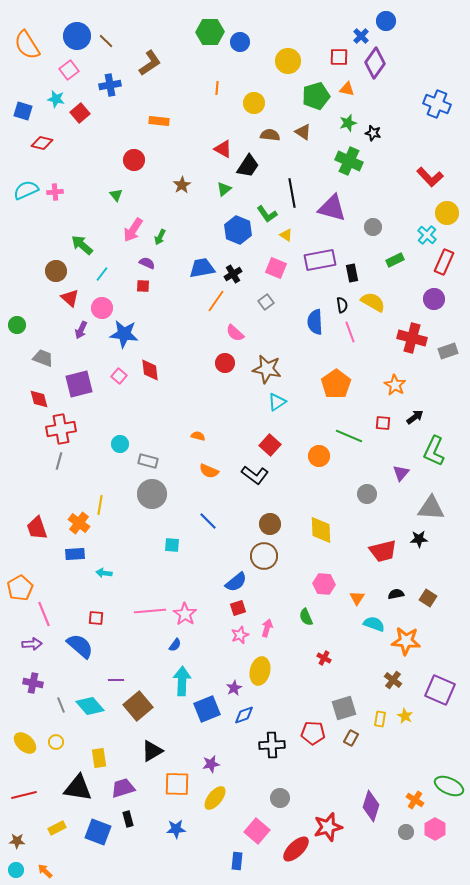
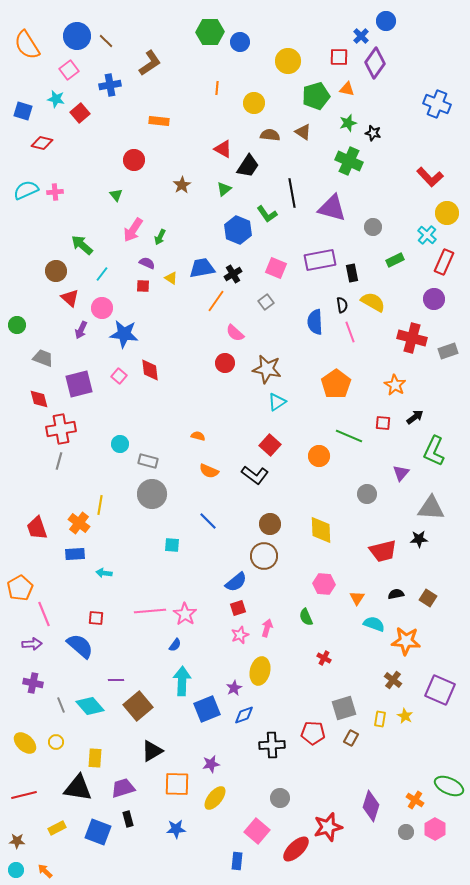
yellow triangle at (286, 235): moved 115 px left, 43 px down
yellow rectangle at (99, 758): moved 4 px left; rotated 12 degrees clockwise
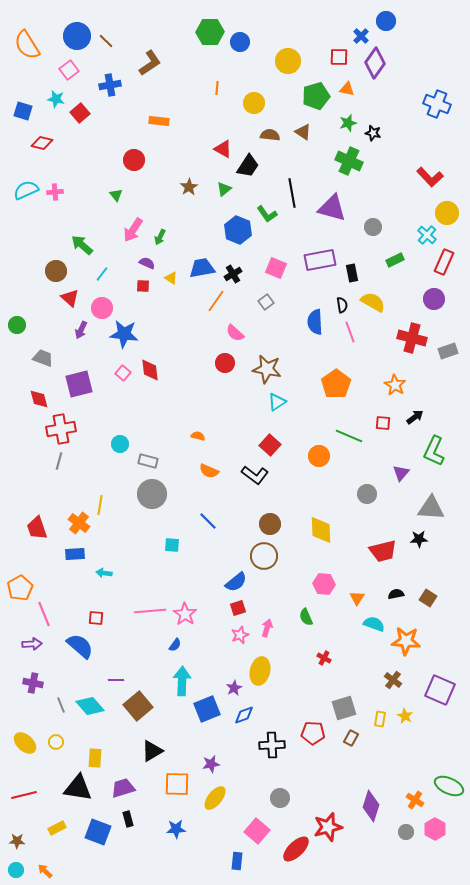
brown star at (182, 185): moved 7 px right, 2 px down
pink square at (119, 376): moved 4 px right, 3 px up
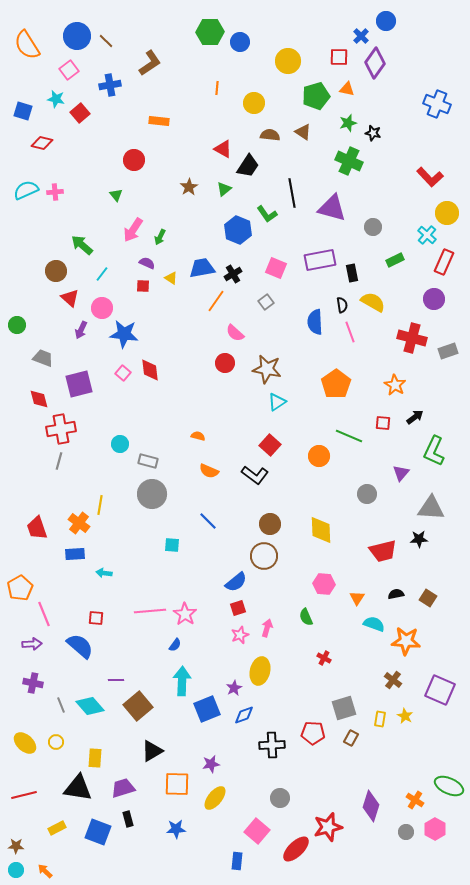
brown star at (17, 841): moved 1 px left, 5 px down
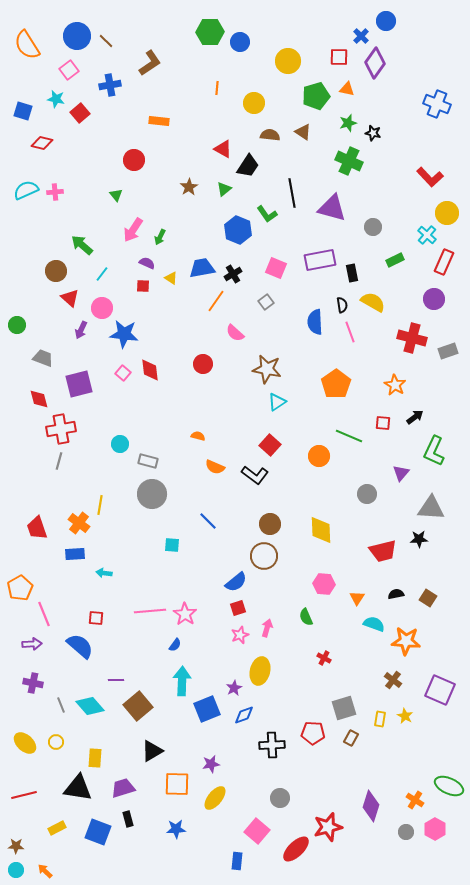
red circle at (225, 363): moved 22 px left, 1 px down
orange semicircle at (209, 471): moved 6 px right, 4 px up
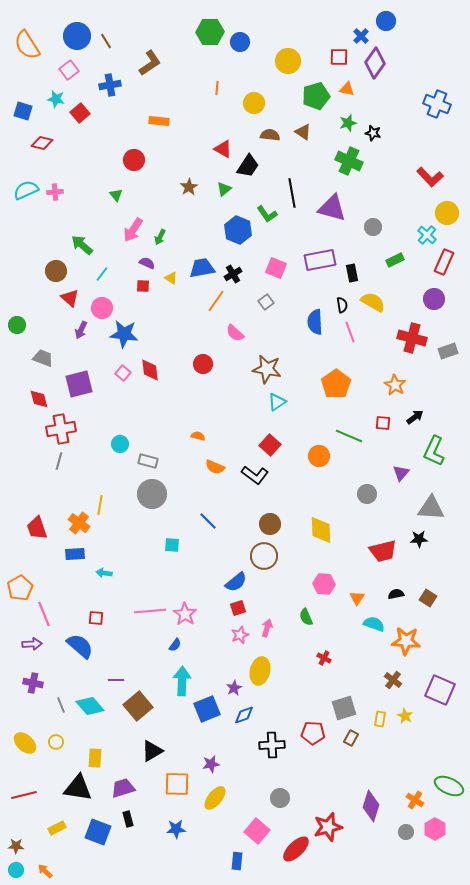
brown line at (106, 41): rotated 14 degrees clockwise
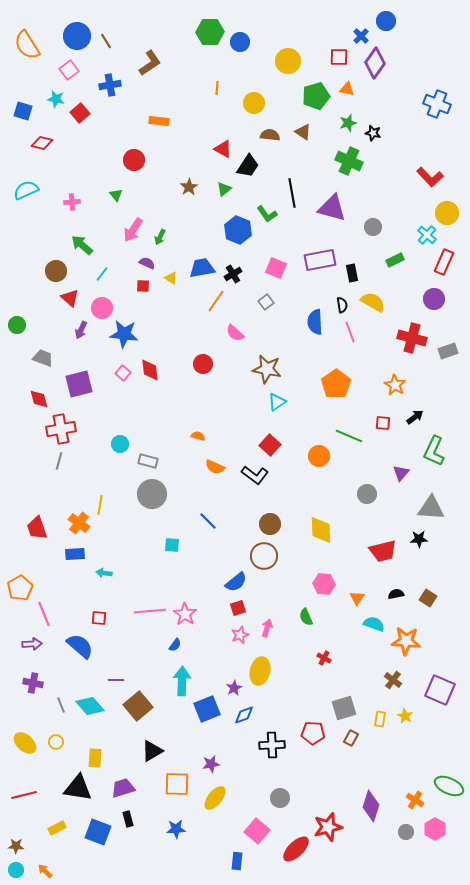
pink cross at (55, 192): moved 17 px right, 10 px down
red square at (96, 618): moved 3 px right
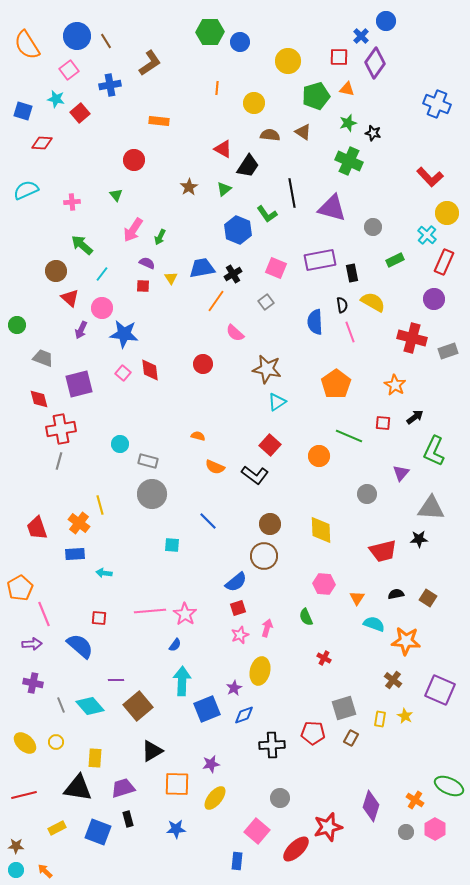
red diamond at (42, 143): rotated 10 degrees counterclockwise
yellow triangle at (171, 278): rotated 24 degrees clockwise
yellow line at (100, 505): rotated 24 degrees counterclockwise
